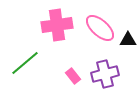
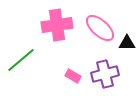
black triangle: moved 1 px left, 3 px down
green line: moved 4 px left, 3 px up
pink rectangle: rotated 21 degrees counterclockwise
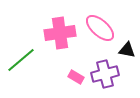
pink cross: moved 3 px right, 8 px down
black triangle: moved 7 px down; rotated 12 degrees clockwise
pink rectangle: moved 3 px right, 1 px down
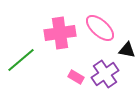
purple cross: rotated 20 degrees counterclockwise
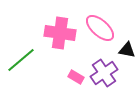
pink cross: rotated 16 degrees clockwise
purple cross: moved 1 px left, 1 px up
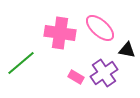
green line: moved 3 px down
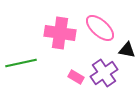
green line: rotated 28 degrees clockwise
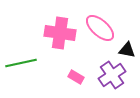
purple cross: moved 8 px right, 2 px down
